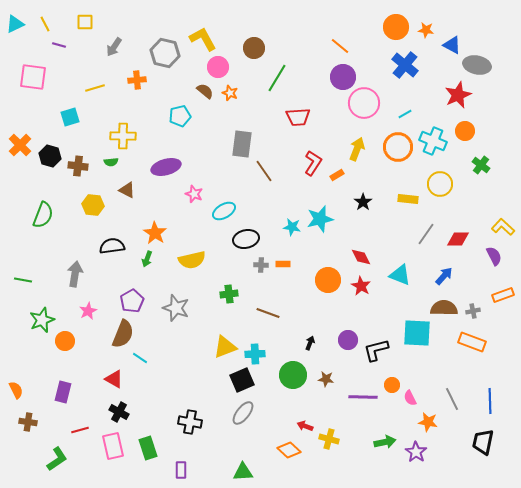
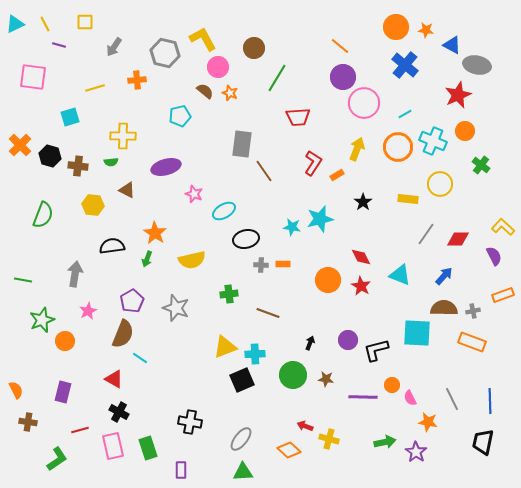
gray ellipse at (243, 413): moved 2 px left, 26 px down
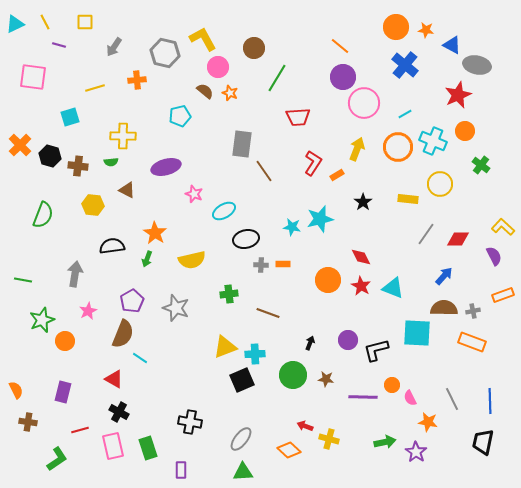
yellow line at (45, 24): moved 2 px up
cyan triangle at (400, 275): moved 7 px left, 13 px down
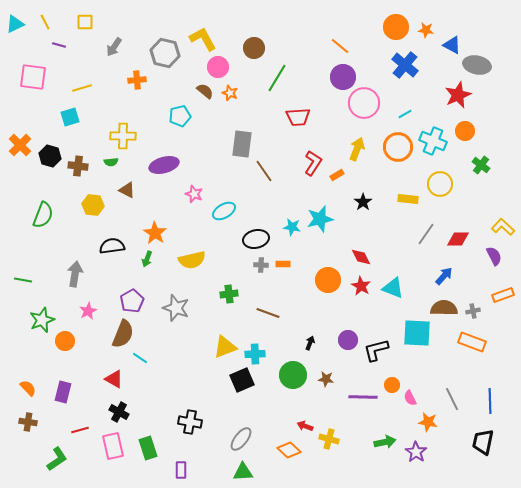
yellow line at (95, 88): moved 13 px left
purple ellipse at (166, 167): moved 2 px left, 2 px up
black ellipse at (246, 239): moved 10 px right
orange semicircle at (16, 390): moved 12 px right, 2 px up; rotated 18 degrees counterclockwise
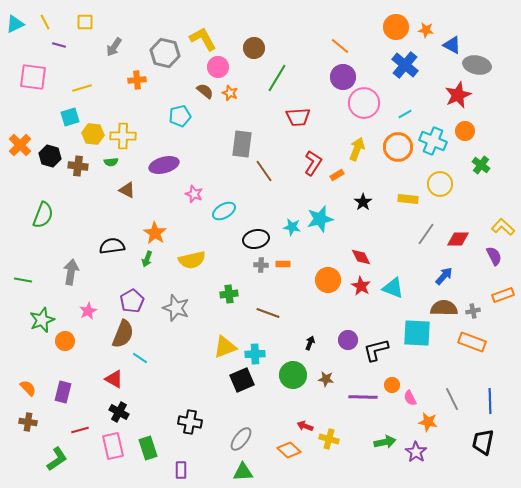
yellow hexagon at (93, 205): moved 71 px up
gray arrow at (75, 274): moved 4 px left, 2 px up
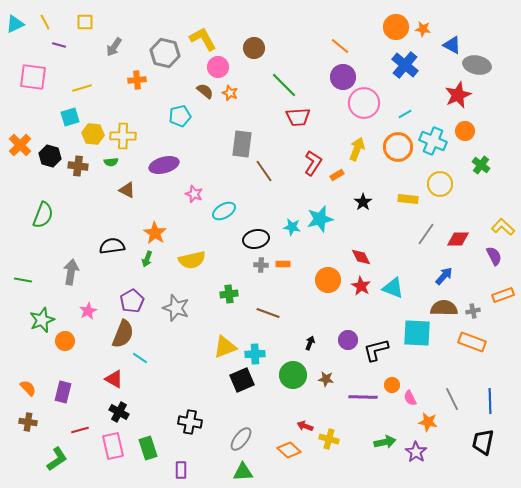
orange star at (426, 30): moved 3 px left, 1 px up
green line at (277, 78): moved 7 px right, 7 px down; rotated 76 degrees counterclockwise
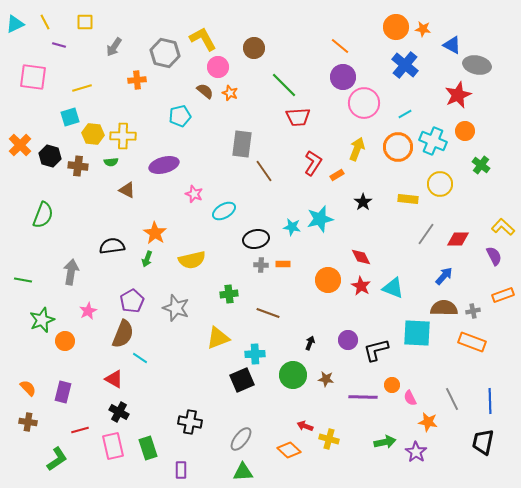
yellow triangle at (225, 347): moved 7 px left, 9 px up
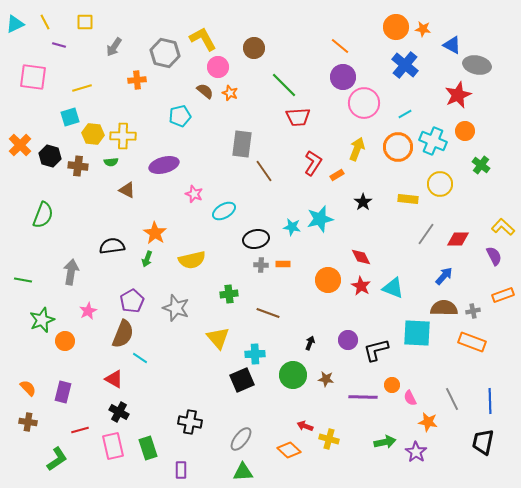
yellow triangle at (218, 338): rotated 50 degrees counterclockwise
